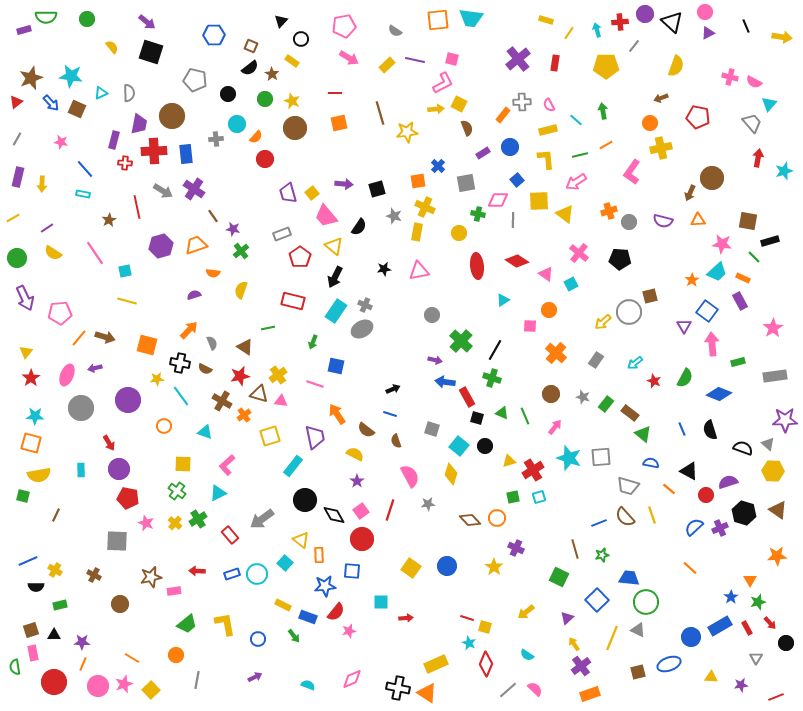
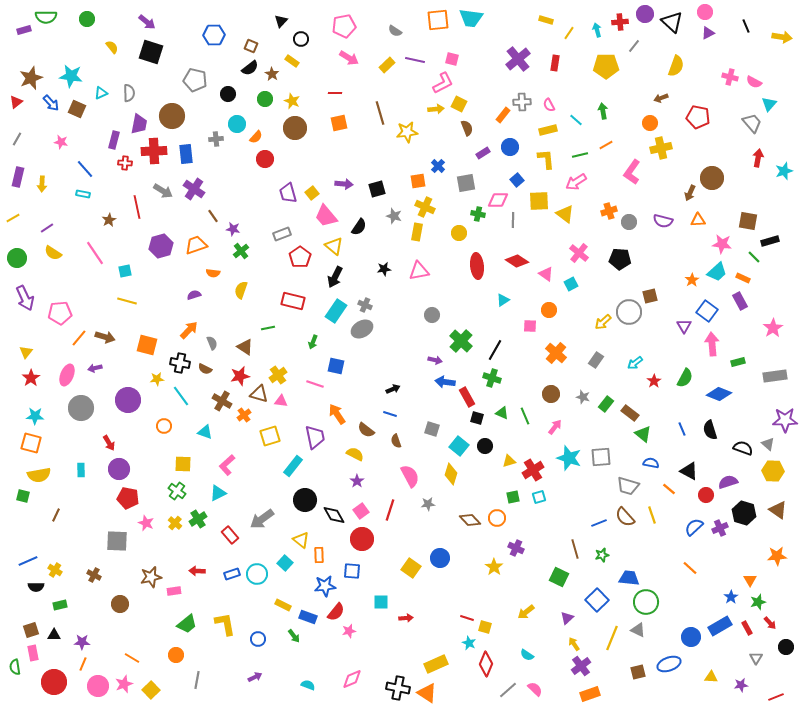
red star at (654, 381): rotated 16 degrees clockwise
blue circle at (447, 566): moved 7 px left, 8 px up
black circle at (786, 643): moved 4 px down
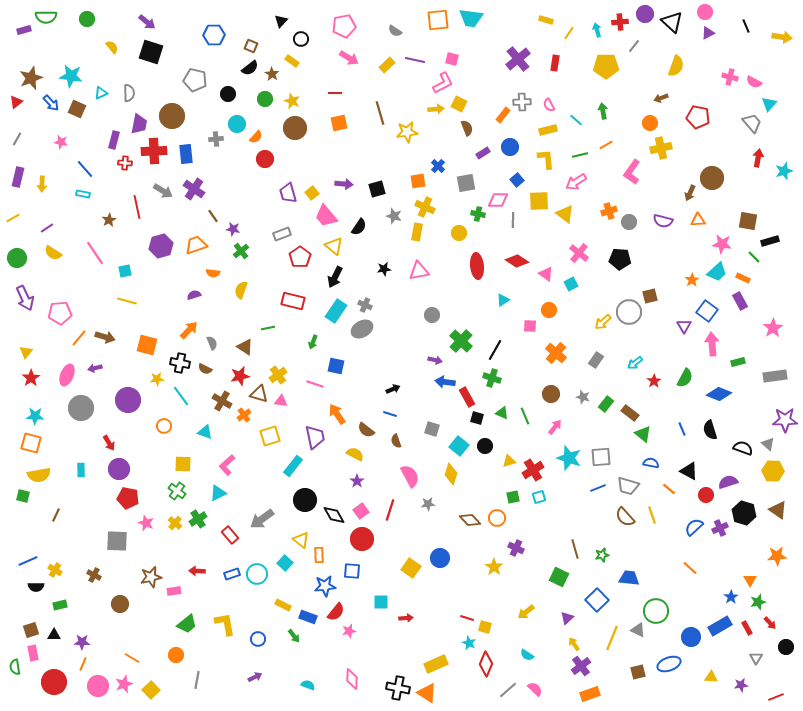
blue line at (599, 523): moved 1 px left, 35 px up
green circle at (646, 602): moved 10 px right, 9 px down
pink diamond at (352, 679): rotated 65 degrees counterclockwise
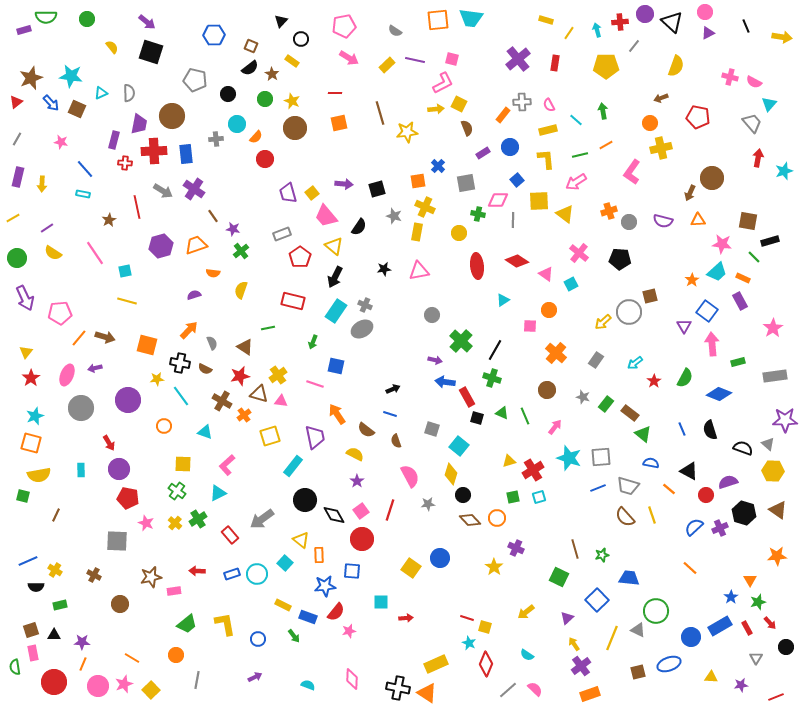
brown circle at (551, 394): moved 4 px left, 4 px up
cyan star at (35, 416): rotated 24 degrees counterclockwise
black circle at (485, 446): moved 22 px left, 49 px down
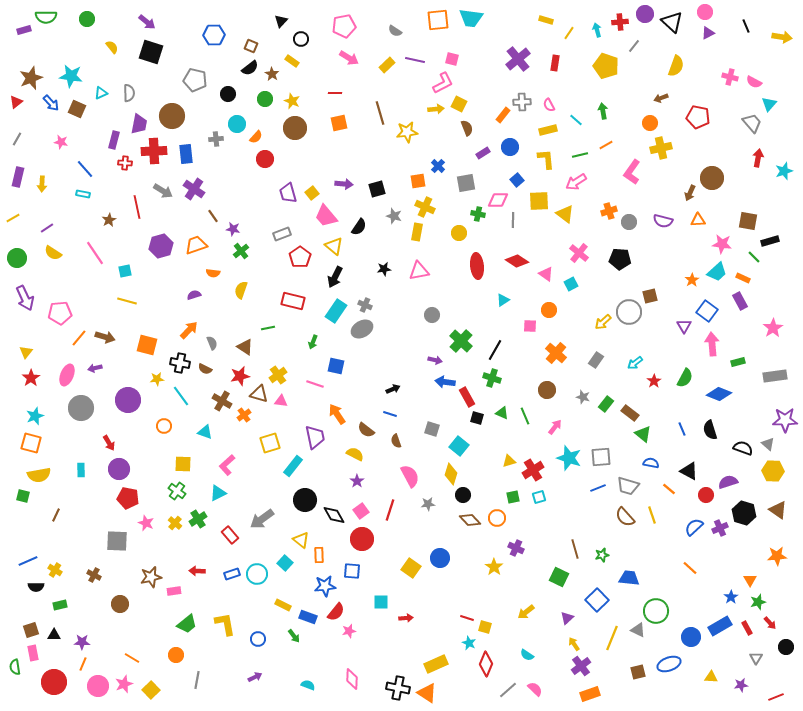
yellow pentagon at (606, 66): rotated 20 degrees clockwise
yellow square at (270, 436): moved 7 px down
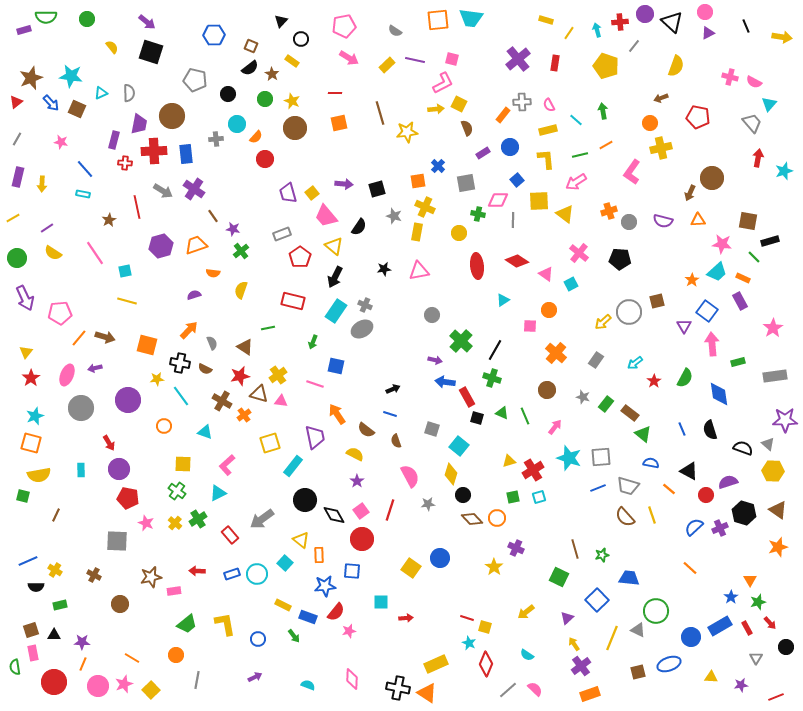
brown square at (650, 296): moved 7 px right, 5 px down
blue diamond at (719, 394): rotated 60 degrees clockwise
brown diamond at (470, 520): moved 2 px right, 1 px up
orange star at (777, 556): moved 1 px right, 9 px up; rotated 12 degrees counterclockwise
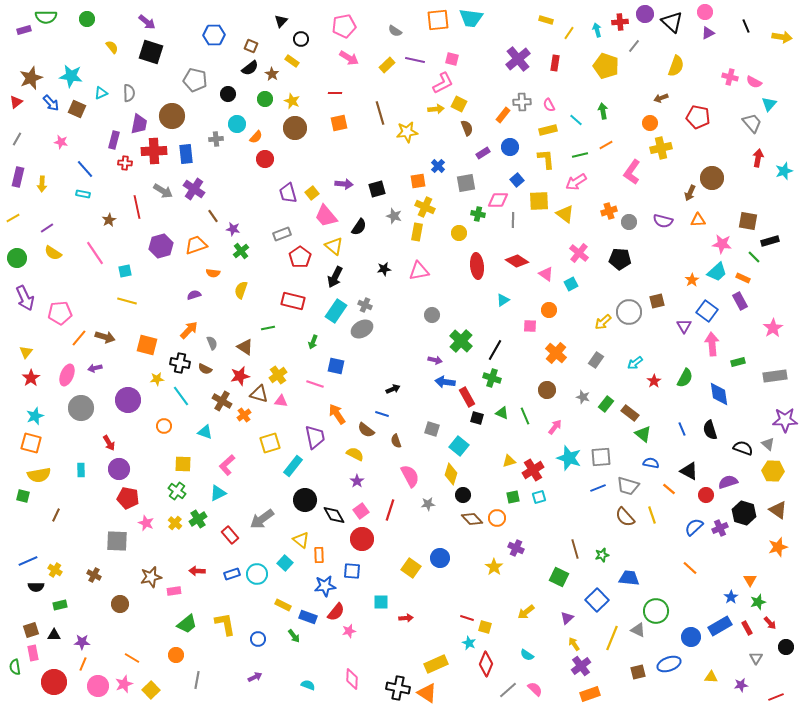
blue line at (390, 414): moved 8 px left
